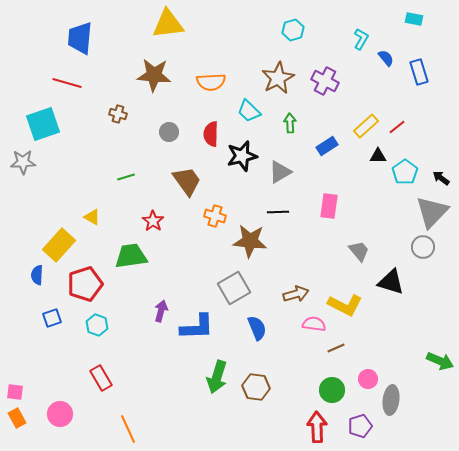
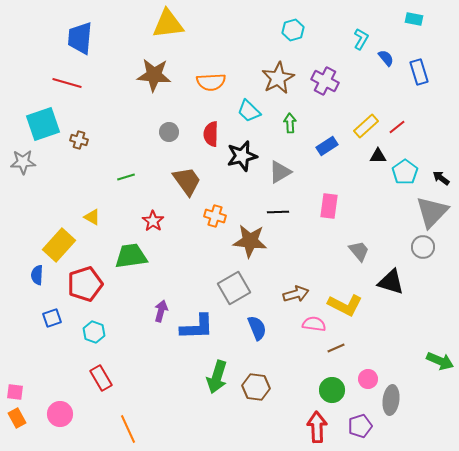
brown cross at (118, 114): moved 39 px left, 26 px down
cyan hexagon at (97, 325): moved 3 px left, 7 px down
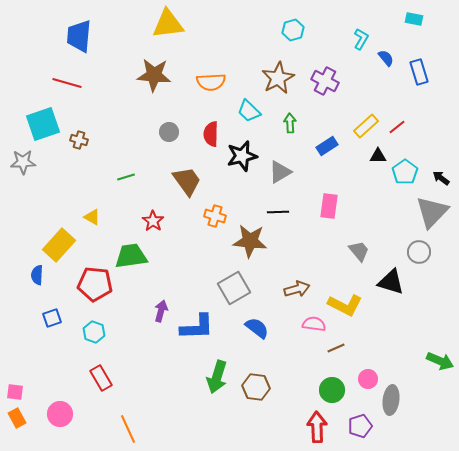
blue trapezoid at (80, 38): moved 1 px left, 2 px up
gray circle at (423, 247): moved 4 px left, 5 px down
red pentagon at (85, 284): moved 10 px right; rotated 24 degrees clockwise
brown arrow at (296, 294): moved 1 px right, 5 px up
blue semicircle at (257, 328): rotated 30 degrees counterclockwise
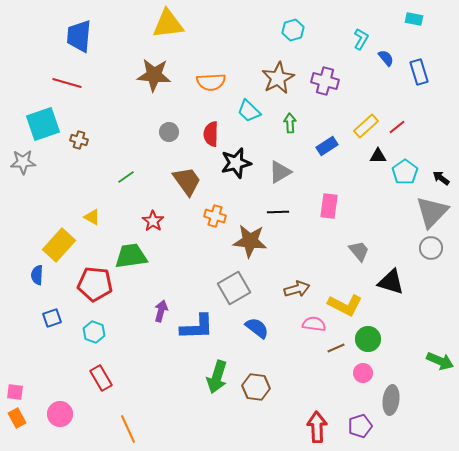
purple cross at (325, 81): rotated 12 degrees counterclockwise
black star at (242, 156): moved 6 px left, 7 px down
green line at (126, 177): rotated 18 degrees counterclockwise
gray circle at (419, 252): moved 12 px right, 4 px up
pink circle at (368, 379): moved 5 px left, 6 px up
green circle at (332, 390): moved 36 px right, 51 px up
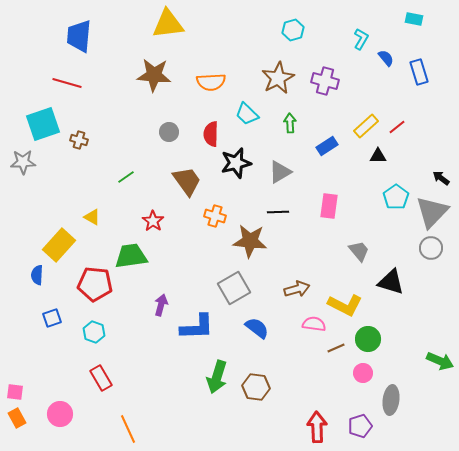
cyan trapezoid at (249, 111): moved 2 px left, 3 px down
cyan pentagon at (405, 172): moved 9 px left, 25 px down
purple arrow at (161, 311): moved 6 px up
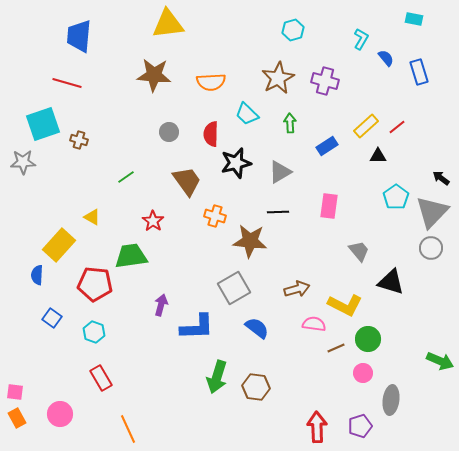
blue square at (52, 318): rotated 36 degrees counterclockwise
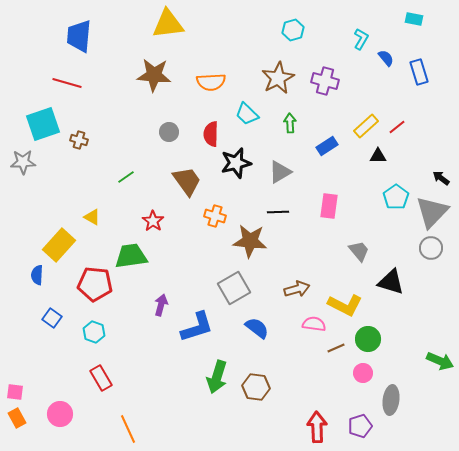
blue L-shape at (197, 327): rotated 15 degrees counterclockwise
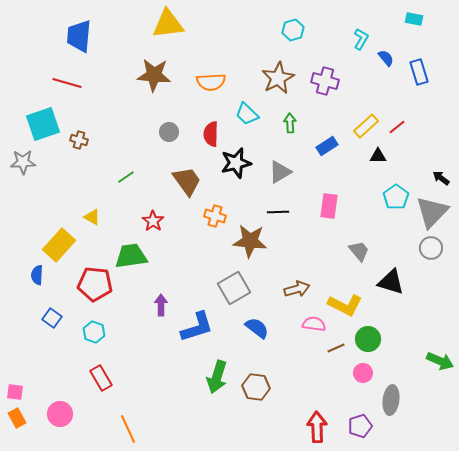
purple arrow at (161, 305): rotated 15 degrees counterclockwise
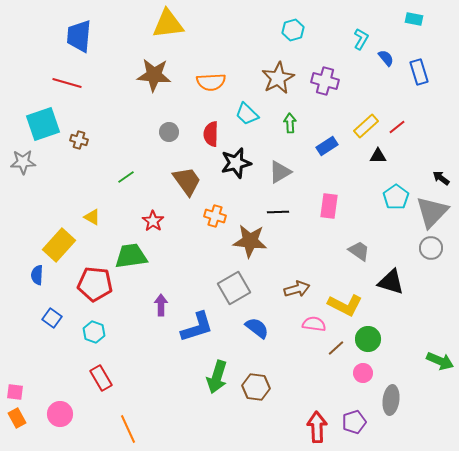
gray trapezoid at (359, 251): rotated 15 degrees counterclockwise
brown line at (336, 348): rotated 18 degrees counterclockwise
purple pentagon at (360, 426): moved 6 px left, 4 px up
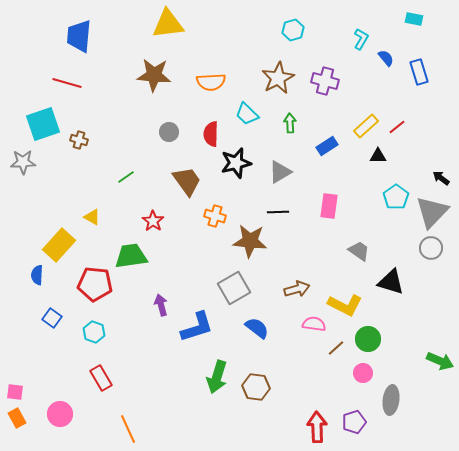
purple arrow at (161, 305): rotated 15 degrees counterclockwise
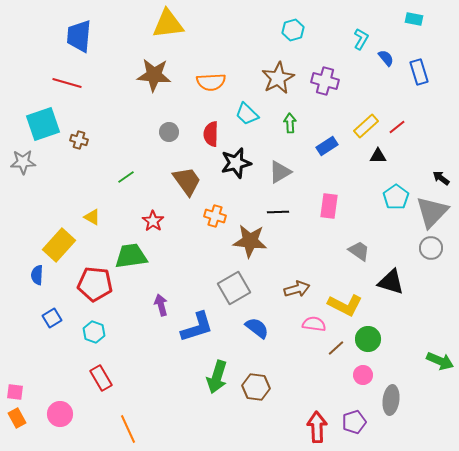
blue square at (52, 318): rotated 24 degrees clockwise
pink circle at (363, 373): moved 2 px down
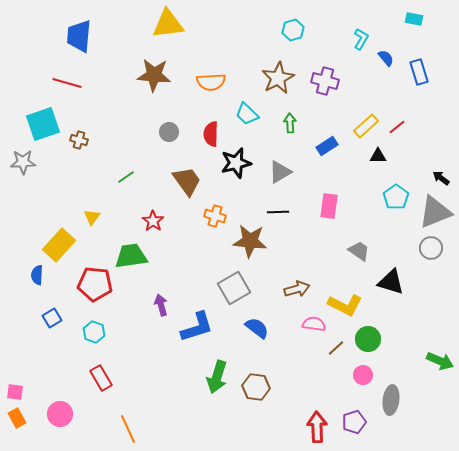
gray triangle at (432, 212): moved 3 px right; rotated 24 degrees clockwise
yellow triangle at (92, 217): rotated 36 degrees clockwise
